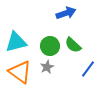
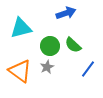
cyan triangle: moved 5 px right, 14 px up
orange triangle: moved 1 px up
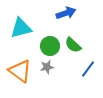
gray star: rotated 16 degrees clockwise
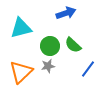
gray star: moved 1 px right, 1 px up
orange triangle: moved 1 px right, 1 px down; rotated 40 degrees clockwise
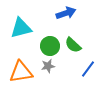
orange triangle: rotated 35 degrees clockwise
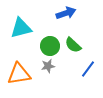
orange triangle: moved 2 px left, 2 px down
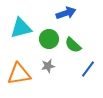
green circle: moved 1 px left, 7 px up
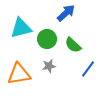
blue arrow: rotated 24 degrees counterclockwise
green circle: moved 2 px left
gray star: moved 1 px right
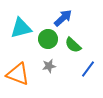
blue arrow: moved 3 px left, 5 px down
green circle: moved 1 px right
orange triangle: moved 1 px left; rotated 30 degrees clockwise
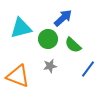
gray star: moved 1 px right
orange triangle: moved 2 px down
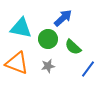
cyan triangle: rotated 25 degrees clockwise
green semicircle: moved 2 px down
gray star: moved 2 px left
orange triangle: moved 1 px left, 13 px up
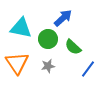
orange triangle: rotated 35 degrees clockwise
